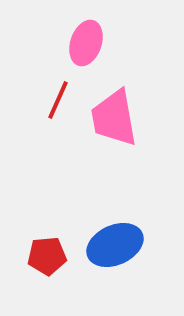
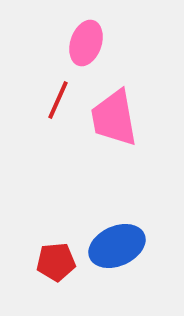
blue ellipse: moved 2 px right, 1 px down
red pentagon: moved 9 px right, 6 px down
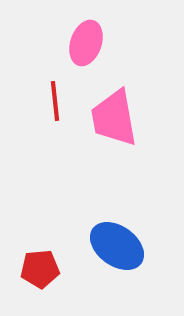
red line: moved 3 px left, 1 px down; rotated 30 degrees counterclockwise
blue ellipse: rotated 60 degrees clockwise
red pentagon: moved 16 px left, 7 px down
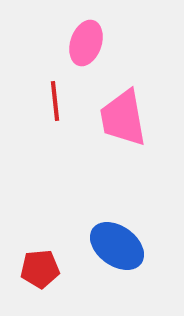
pink trapezoid: moved 9 px right
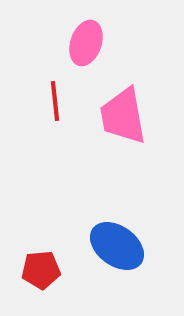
pink trapezoid: moved 2 px up
red pentagon: moved 1 px right, 1 px down
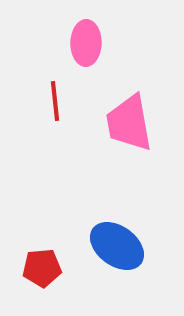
pink ellipse: rotated 18 degrees counterclockwise
pink trapezoid: moved 6 px right, 7 px down
red pentagon: moved 1 px right, 2 px up
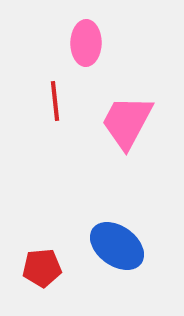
pink trapezoid: moved 2 px left, 1 px up; rotated 38 degrees clockwise
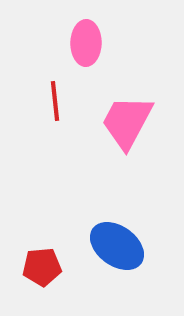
red pentagon: moved 1 px up
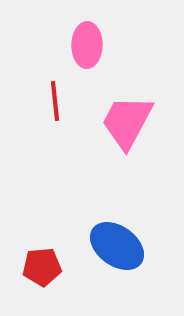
pink ellipse: moved 1 px right, 2 px down
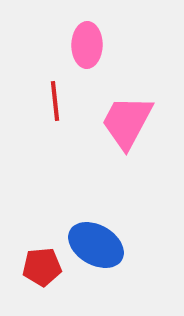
blue ellipse: moved 21 px left, 1 px up; rotated 6 degrees counterclockwise
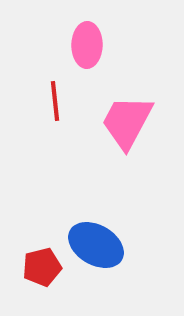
red pentagon: rotated 9 degrees counterclockwise
